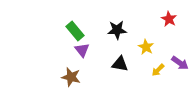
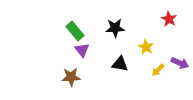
black star: moved 2 px left, 2 px up
purple arrow: rotated 12 degrees counterclockwise
brown star: rotated 18 degrees counterclockwise
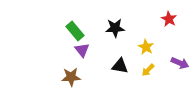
black triangle: moved 2 px down
yellow arrow: moved 10 px left
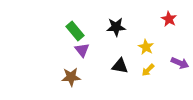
black star: moved 1 px right, 1 px up
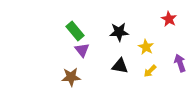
black star: moved 3 px right, 5 px down
purple arrow: rotated 132 degrees counterclockwise
yellow arrow: moved 2 px right, 1 px down
